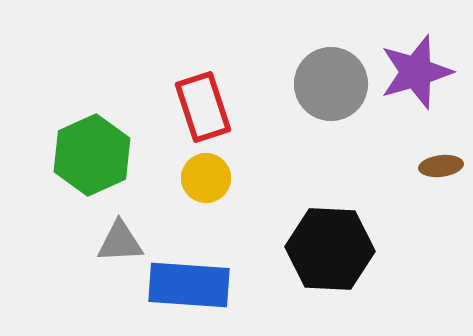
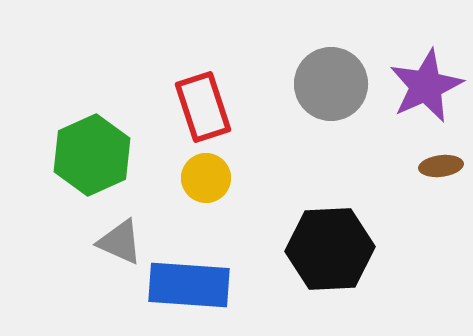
purple star: moved 10 px right, 14 px down; rotated 8 degrees counterclockwise
gray triangle: rotated 27 degrees clockwise
black hexagon: rotated 6 degrees counterclockwise
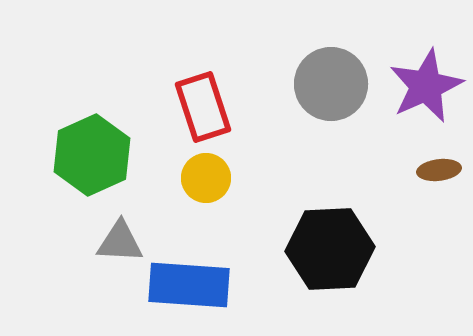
brown ellipse: moved 2 px left, 4 px down
gray triangle: rotated 21 degrees counterclockwise
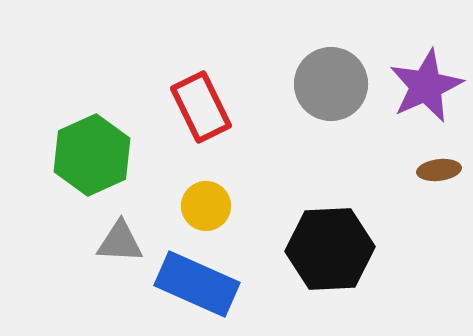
red rectangle: moved 2 px left; rotated 8 degrees counterclockwise
yellow circle: moved 28 px down
blue rectangle: moved 8 px right, 1 px up; rotated 20 degrees clockwise
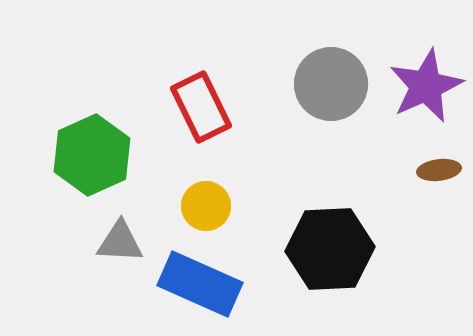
blue rectangle: moved 3 px right
